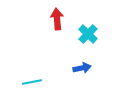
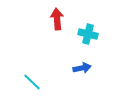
cyan cross: rotated 30 degrees counterclockwise
cyan line: rotated 54 degrees clockwise
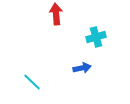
red arrow: moved 1 px left, 5 px up
cyan cross: moved 8 px right, 3 px down; rotated 30 degrees counterclockwise
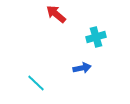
red arrow: rotated 45 degrees counterclockwise
cyan line: moved 4 px right, 1 px down
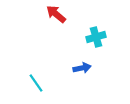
cyan line: rotated 12 degrees clockwise
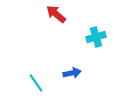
blue arrow: moved 10 px left, 5 px down
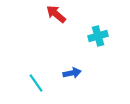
cyan cross: moved 2 px right, 1 px up
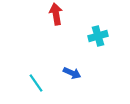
red arrow: rotated 40 degrees clockwise
blue arrow: rotated 36 degrees clockwise
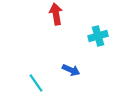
blue arrow: moved 1 px left, 3 px up
